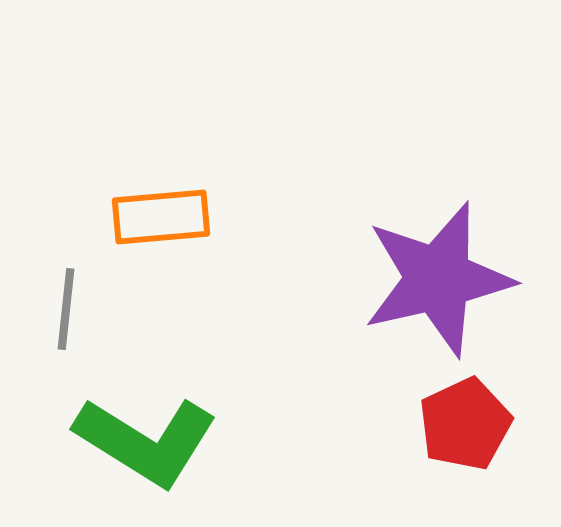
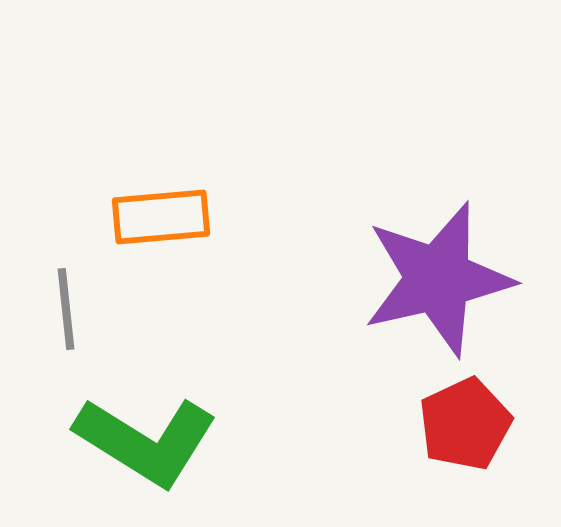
gray line: rotated 12 degrees counterclockwise
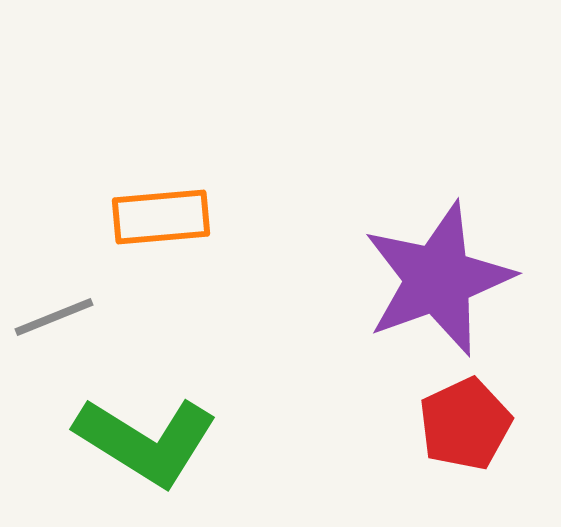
purple star: rotated 7 degrees counterclockwise
gray line: moved 12 px left, 8 px down; rotated 74 degrees clockwise
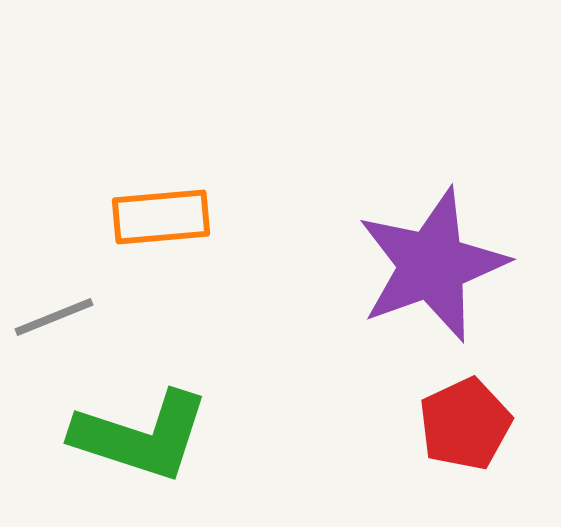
purple star: moved 6 px left, 14 px up
green L-shape: moved 5 px left, 5 px up; rotated 14 degrees counterclockwise
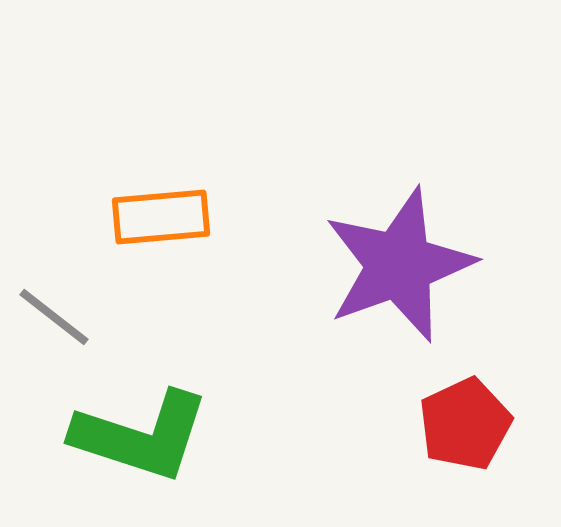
purple star: moved 33 px left
gray line: rotated 60 degrees clockwise
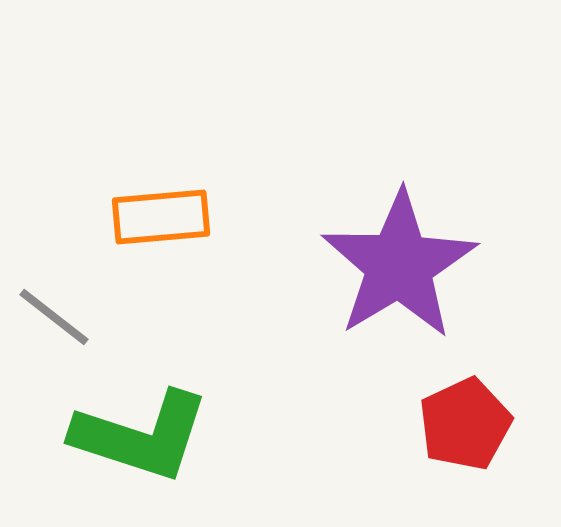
purple star: rotated 11 degrees counterclockwise
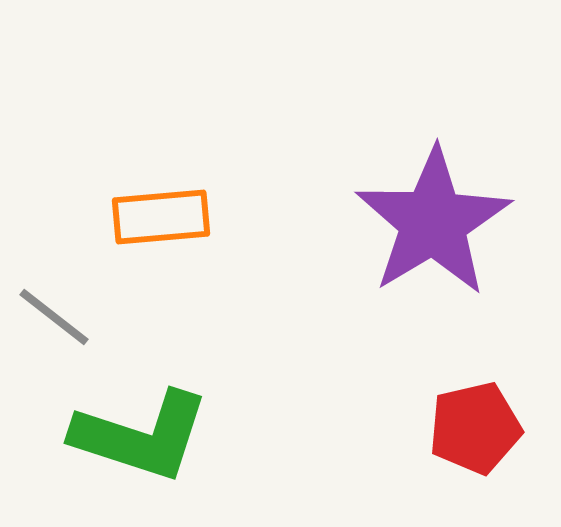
purple star: moved 34 px right, 43 px up
red pentagon: moved 10 px right, 4 px down; rotated 12 degrees clockwise
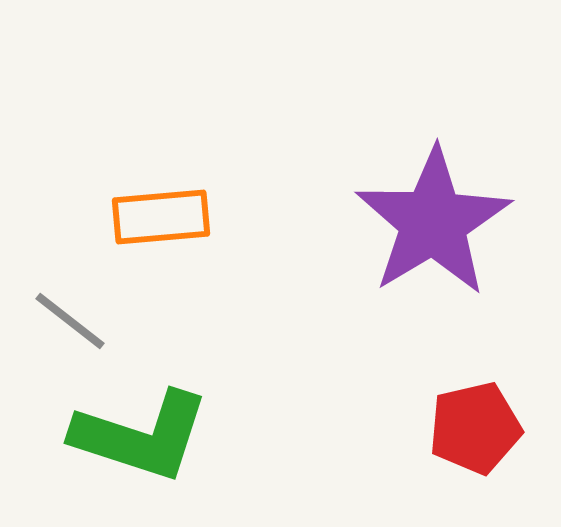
gray line: moved 16 px right, 4 px down
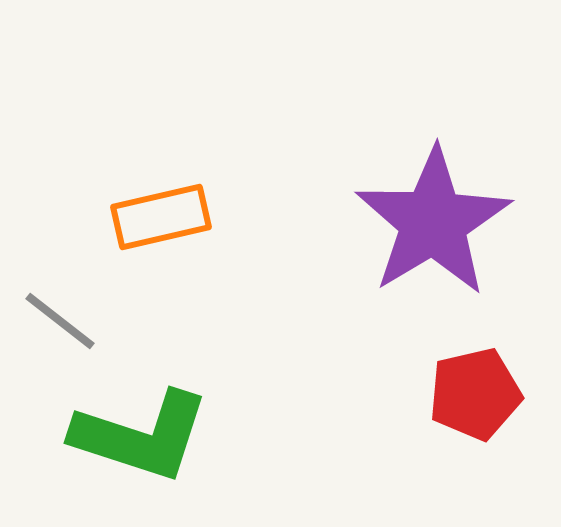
orange rectangle: rotated 8 degrees counterclockwise
gray line: moved 10 px left
red pentagon: moved 34 px up
